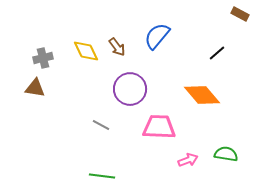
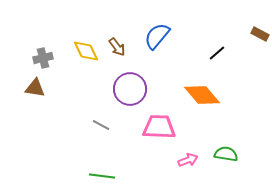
brown rectangle: moved 20 px right, 20 px down
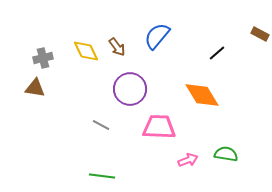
orange diamond: rotated 9 degrees clockwise
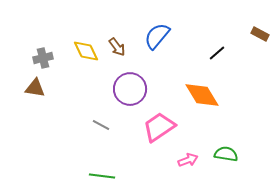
pink trapezoid: rotated 36 degrees counterclockwise
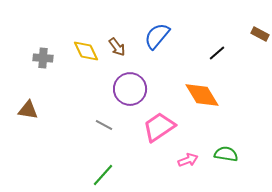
gray cross: rotated 18 degrees clockwise
brown triangle: moved 7 px left, 22 px down
gray line: moved 3 px right
green line: moved 1 px right, 1 px up; rotated 55 degrees counterclockwise
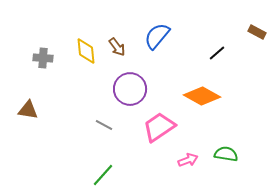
brown rectangle: moved 3 px left, 2 px up
yellow diamond: rotated 20 degrees clockwise
orange diamond: moved 1 px down; rotated 30 degrees counterclockwise
